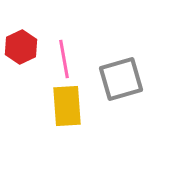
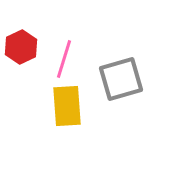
pink line: rotated 27 degrees clockwise
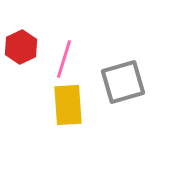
gray square: moved 2 px right, 3 px down
yellow rectangle: moved 1 px right, 1 px up
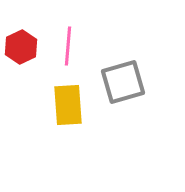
pink line: moved 4 px right, 13 px up; rotated 12 degrees counterclockwise
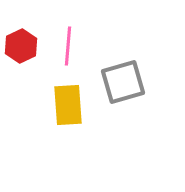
red hexagon: moved 1 px up
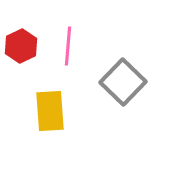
gray square: rotated 30 degrees counterclockwise
yellow rectangle: moved 18 px left, 6 px down
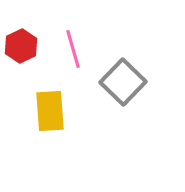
pink line: moved 5 px right, 3 px down; rotated 21 degrees counterclockwise
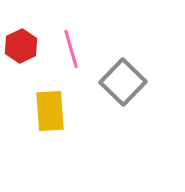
pink line: moved 2 px left
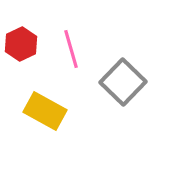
red hexagon: moved 2 px up
yellow rectangle: moved 5 px left; rotated 57 degrees counterclockwise
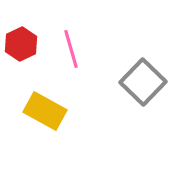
gray square: moved 20 px right
